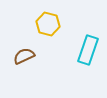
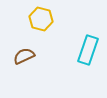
yellow hexagon: moved 7 px left, 5 px up
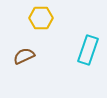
yellow hexagon: moved 1 px up; rotated 15 degrees counterclockwise
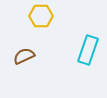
yellow hexagon: moved 2 px up
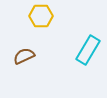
cyan rectangle: rotated 12 degrees clockwise
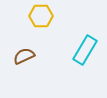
cyan rectangle: moved 3 px left
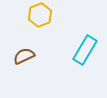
yellow hexagon: moved 1 px left, 1 px up; rotated 20 degrees counterclockwise
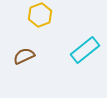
cyan rectangle: rotated 20 degrees clockwise
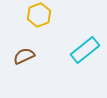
yellow hexagon: moved 1 px left
